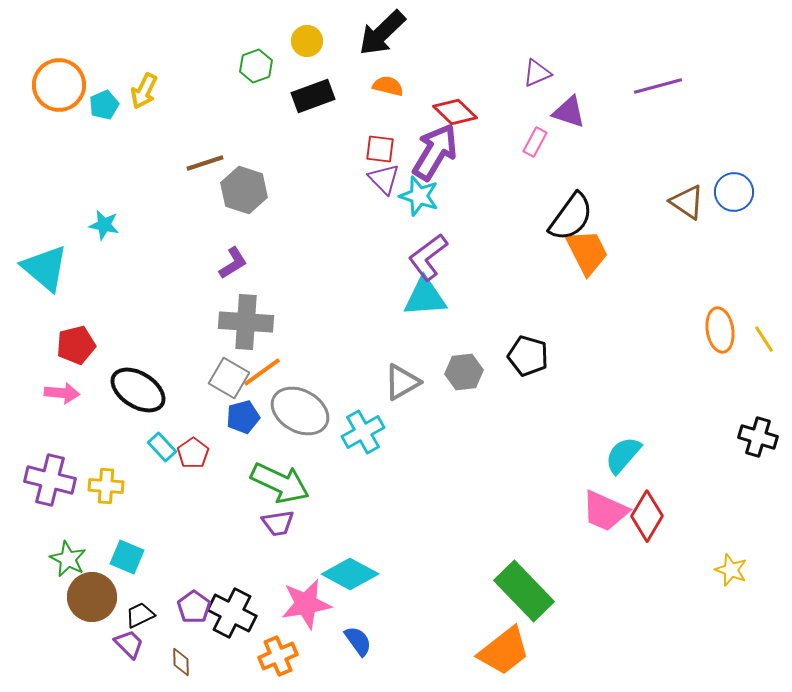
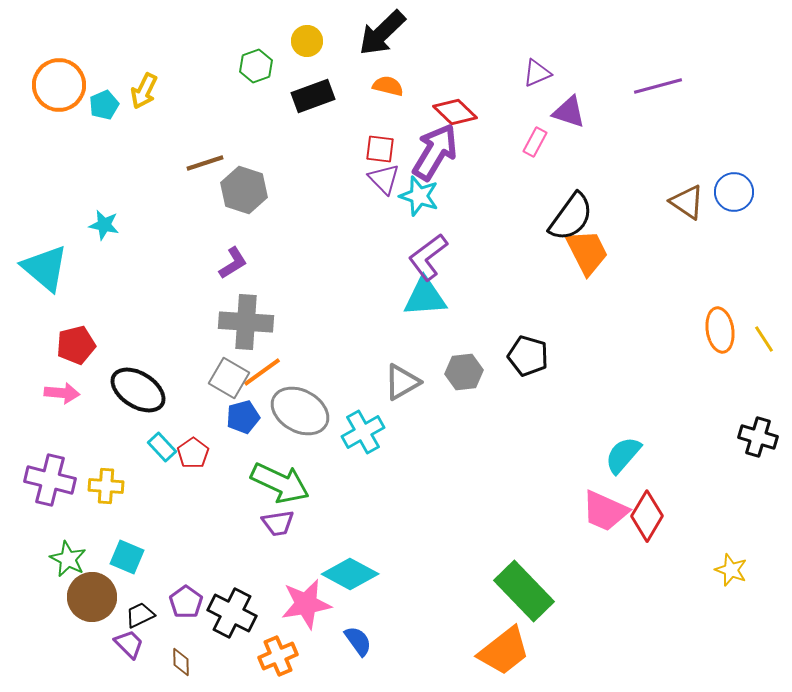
purple pentagon at (194, 607): moved 8 px left, 5 px up
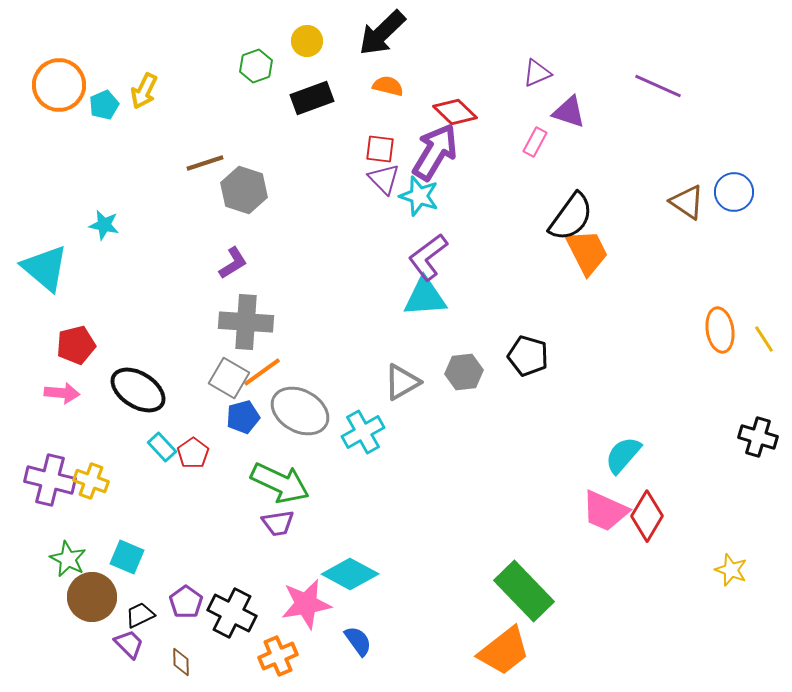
purple line at (658, 86): rotated 39 degrees clockwise
black rectangle at (313, 96): moved 1 px left, 2 px down
yellow cross at (106, 486): moved 15 px left, 5 px up; rotated 16 degrees clockwise
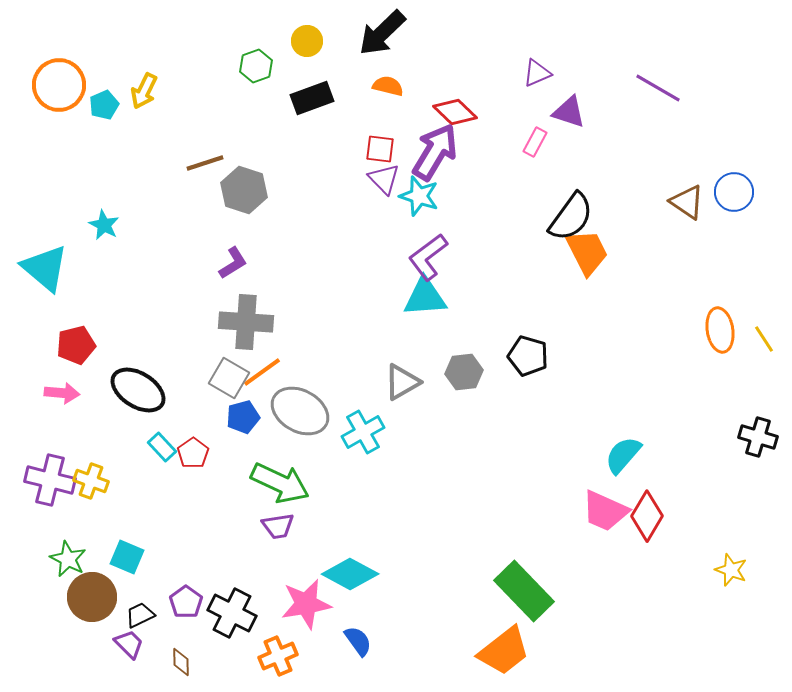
purple line at (658, 86): moved 2 px down; rotated 6 degrees clockwise
cyan star at (104, 225): rotated 16 degrees clockwise
purple trapezoid at (278, 523): moved 3 px down
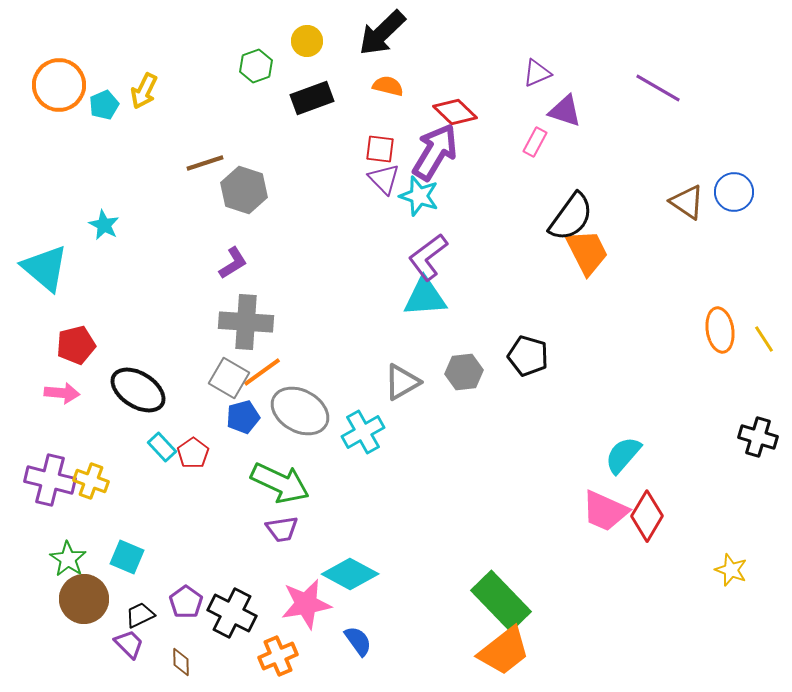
purple triangle at (569, 112): moved 4 px left, 1 px up
purple trapezoid at (278, 526): moved 4 px right, 3 px down
green star at (68, 559): rotated 6 degrees clockwise
green rectangle at (524, 591): moved 23 px left, 10 px down
brown circle at (92, 597): moved 8 px left, 2 px down
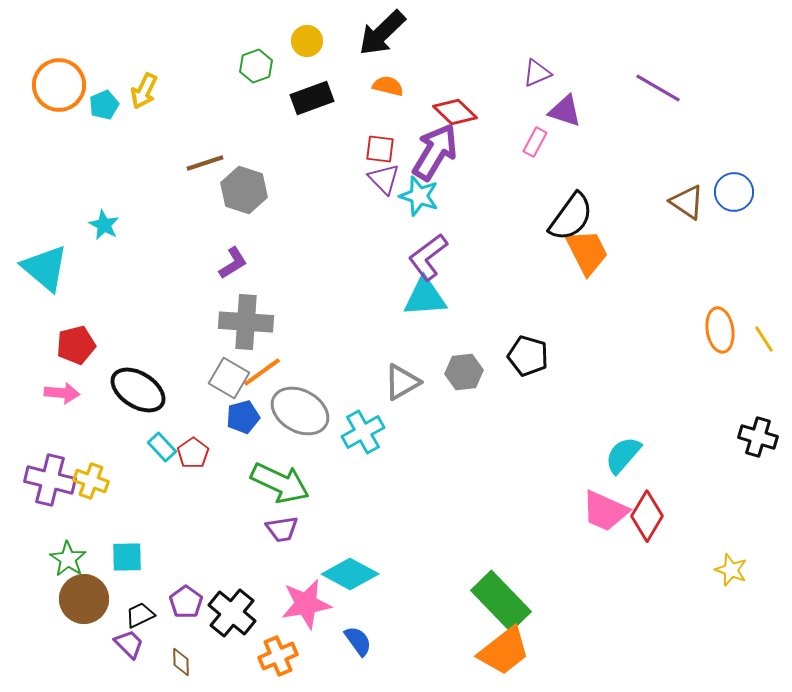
cyan square at (127, 557): rotated 24 degrees counterclockwise
black cross at (232, 613): rotated 12 degrees clockwise
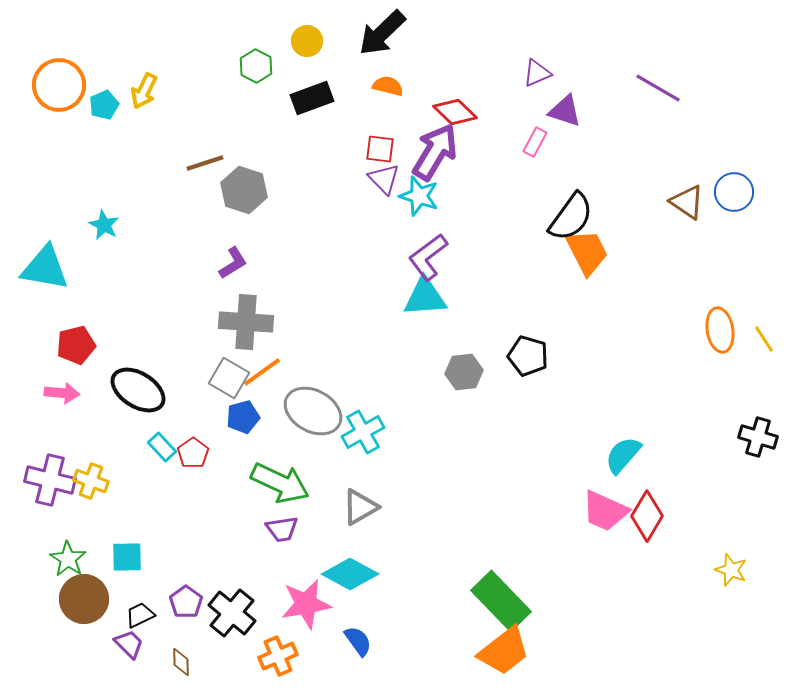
green hexagon at (256, 66): rotated 12 degrees counterclockwise
cyan triangle at (45, 268): rotated 30 degrees counterclockwise
gray triangle at (402, 382): moved 42 px left, 125 px down
gray ellipse at (300, 411): moved 13 px right
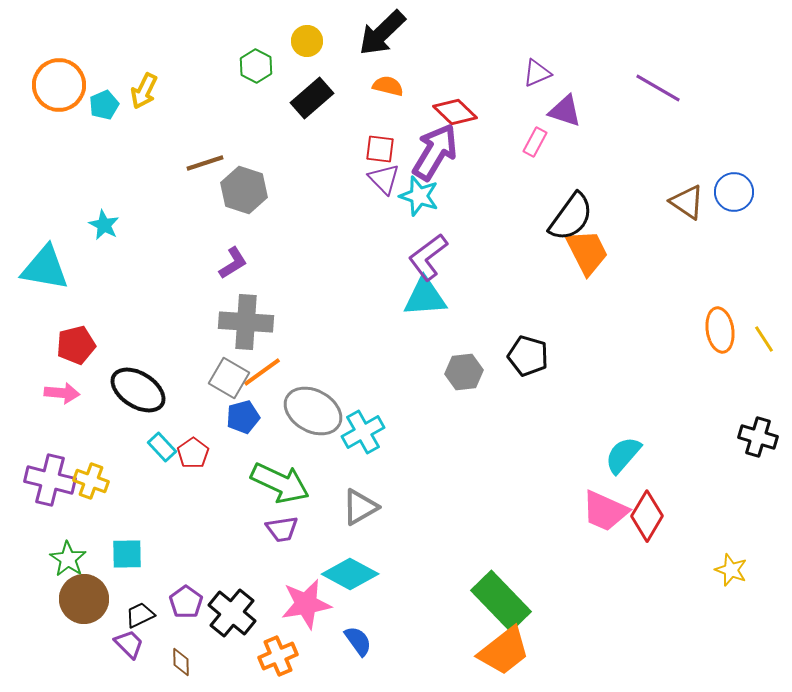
black rectangle at (312, 98): rotated 21 degrees counterclockwise
cyan square at (127, 557): moved 3 px up
